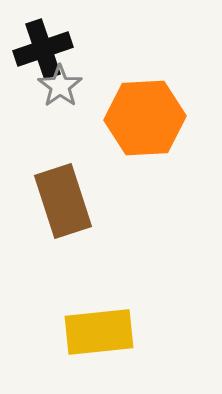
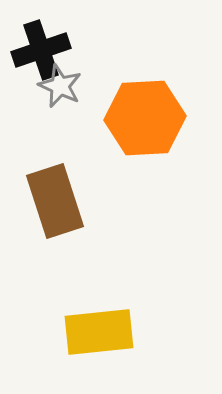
black cross: moved 2 px left, 1 px down
gray star: rotated 12 degrees counterclockwise
brown rectangle: moved 8 px left
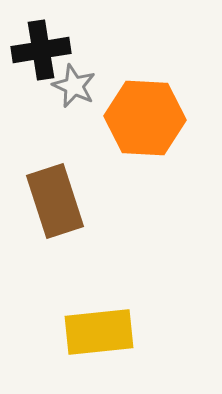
black cross: rotated 10 degrees clockwise
gray star: moved 14 px right
orange hexagon: rotated 6 degrees clockwise
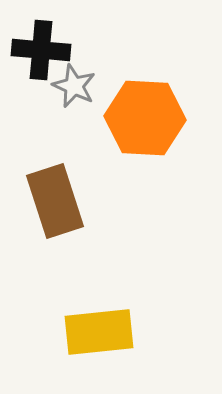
black cross: rotated 14 degrees clockwise
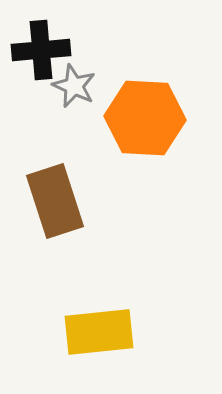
black cross: rotated 10 degrees counterclockwise
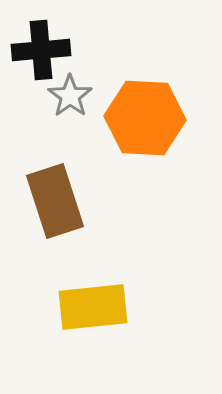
gray star: moved 4 px left, 10 px down; rotated 12 degrees clockwise
yellow rectangle: moved 6 px left, 25 px up
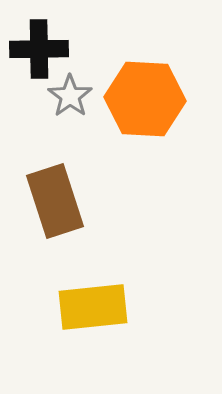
black cross: moved 2 px left, 1 px up; rotated 4 degrees clockwise
orange hexagon: moved 19 px up
